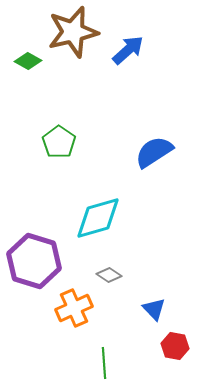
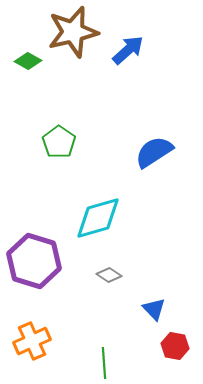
orange cross: moved 42 px left, 33 px down
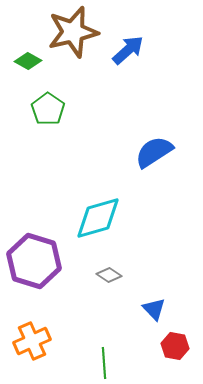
green pentagon: moved 11 px left, 33 px up
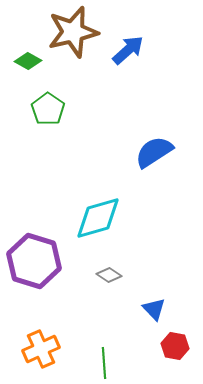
orange cross: moved 9 px right, 8 px down
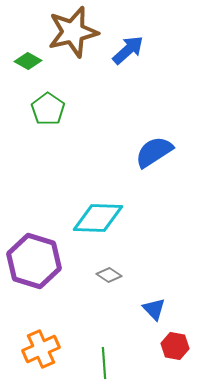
cyan diamond: rotated 18 degrees clockwise
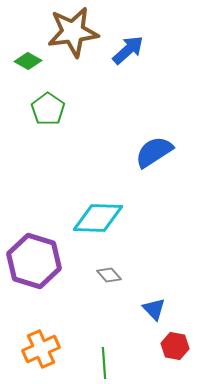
brown star: rotated 6 degrees clockwise
gray diamond: rotated 15 degrees clockwise
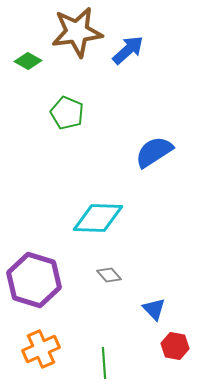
brown star: moved 4 px right
green pentagon: moved 19 px right, 4 px down; rotated 12 degrees counterclockwise
purple hexagon: moved 19 px down
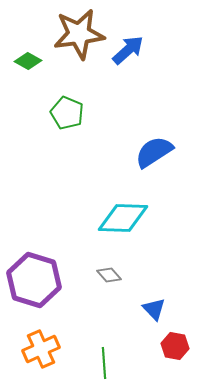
brown star: moved 2 px right, 2 px down
cyan diamond: moved 25 px right
